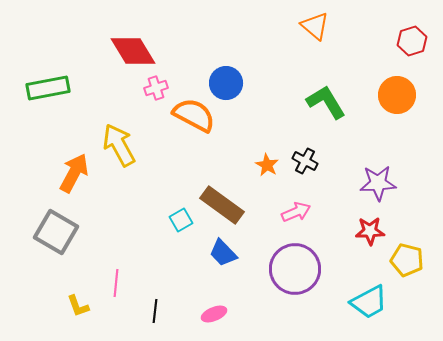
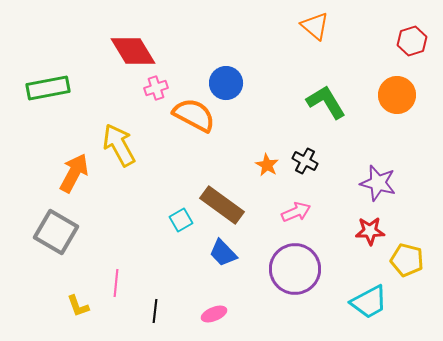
purple star: rotated 18 degrees clockwise
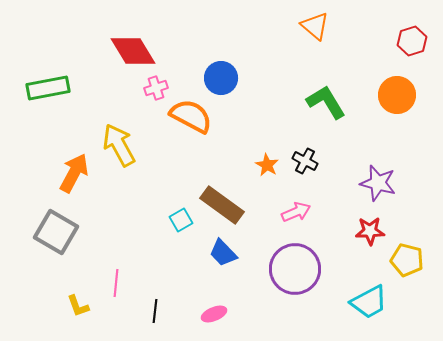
blue circle: moved 5 px left, 5 px up
orange semicircle: moved 3 px left, 1 px down
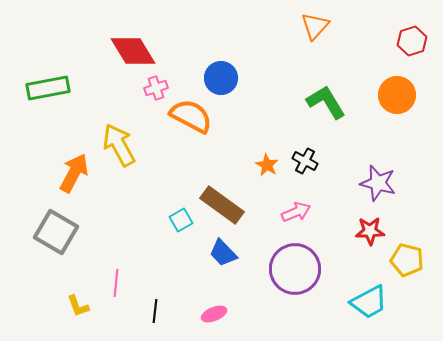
orange triangle: rotated 32 degrees clockwise
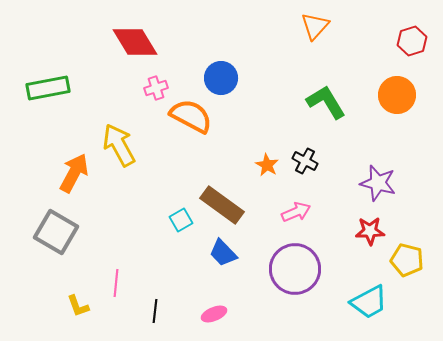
red diamond: moved 2 px right, 9 px up
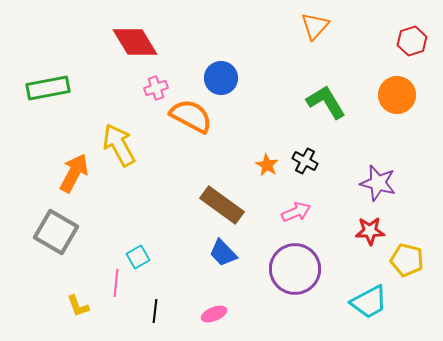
cyan square: moved 43 px left, 37 px down
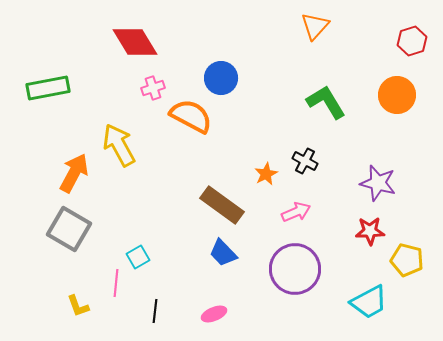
pink cross: moved 3 px left
orange star: moved 1 px left, 9 px down; rotated 15 degrees clockwise
gray square: moved 13 px right, 3 px up
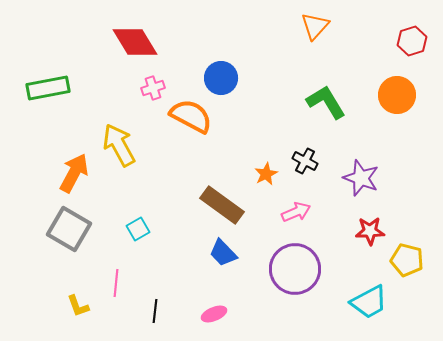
purple star: moved 17 px left, 5 px up; rotated 6 degrees clockwise
cyan square: moved 28 px up
